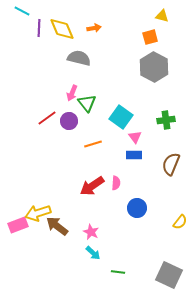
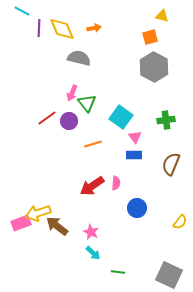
pink rectangle: moved 3 px right, 2 px up
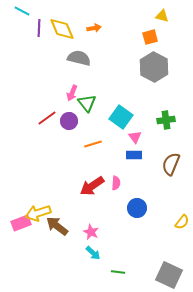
yellow semicircle: moved 2 px right
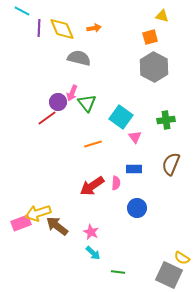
purple circle: moved 11 px left, 19 px up
blue rectangle: moved 14 px down
yellow semicircle: moved 36 px down; rotated 84 degrees clockwise
